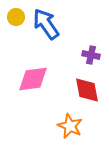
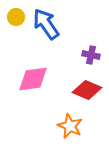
red diamond: rotated 56 degrees counterclockwise
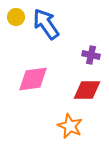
red diamond: rotated 24 degrees counterclockwise
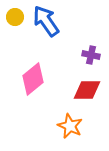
yellow circle: moved 1 px left
blue arrow: moved 3 px up
pink diamond: rotated 32 degrees counterclockwise
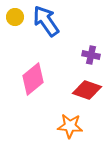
red diamond: rotated 20 degrees clockwise
orange star: rotated 20 degrees counterclockwise
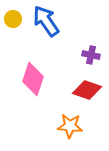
yellow circle: moved 2 px left, 2 px down
pink diamond: rotated 32 degrees counterclockwise
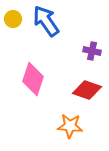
purple cross: moved 1 px right, 4 px up
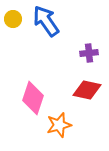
purple cross: moved 3 px left, 2 px down; rotated 18 degrees counterclockwise
pink diamond: moved 19 px down
red diamond: rotated 8 degrees counterclockwise
orange star: moved 11 px left, 1 px up; rotated 20 degrees counterclockwise
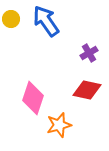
yellow circle: moved 2 px left
purple cross: rotated 24 degrees counterclockwise
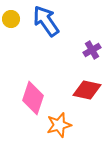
purple cross: moved 3 px right, 3 px up
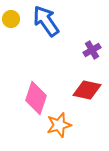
pink diamond: moved 3 px right
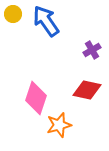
yellow circle: moved 2 px right, 5 px up
